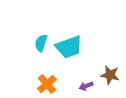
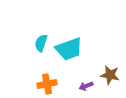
cyan trapezoid: moved 2 px down
orange cross: rotated 30 degrees clockwise
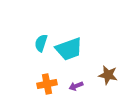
brown star: moved 2 px left
purple arrow: moved 10 px left
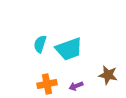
cyan semicircle: moved 1 px left, 1 px down
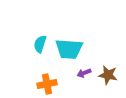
cyan trapezoid: rotated 24 degrees clockwise
purple arrow: moved 8 px right, 13 px up
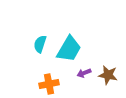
cyan trapezoid: rotated 64 degrees counterclockwise
orange cross: moved 2 px right
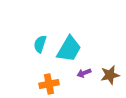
brown star: moved 2 px right; rotated 24 degrees counterclockwise
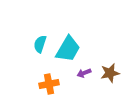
cyan trapezoid: moved 1 px left
brown star: moved 2 px up
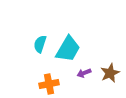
brown star: rotated 12 degrees counterclockwise
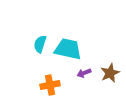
cyan trapezoid: rotated 108 degrees counterclockwise
orange cross: moved 1 px right, 1 px down
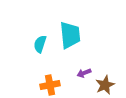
cyan trapezoid: moved 2 px right, 14 px up; rotated 72 degrees clockwise
brown star: moved 5 px left, 12 px down
